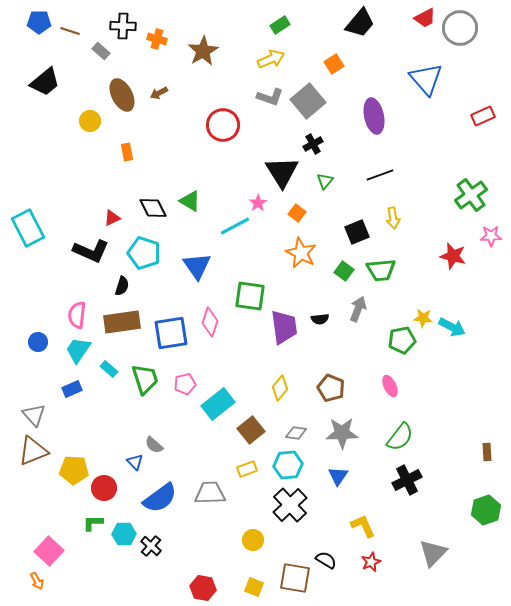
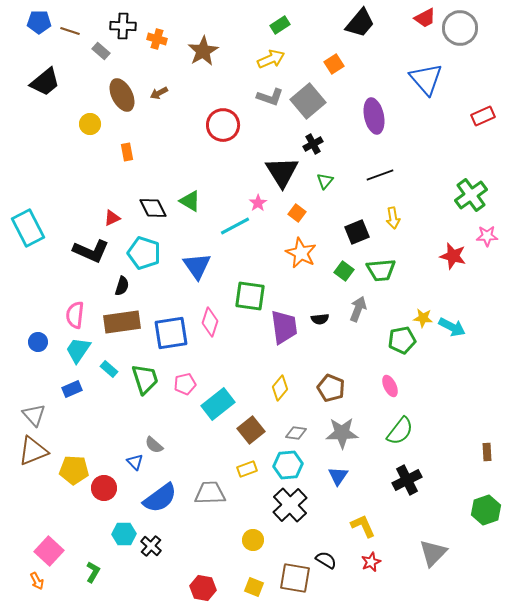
yellow circle at (90, 121): moved 3 px down
pink star at (491, 236): moved 4 px left
pink semicircle at (77, 315): moved 2 px left
green semicircle at (400, 437): moved 6 px up
green L-shape at (93, 523): moved 49 px down; rotated 120 degrees clockwise
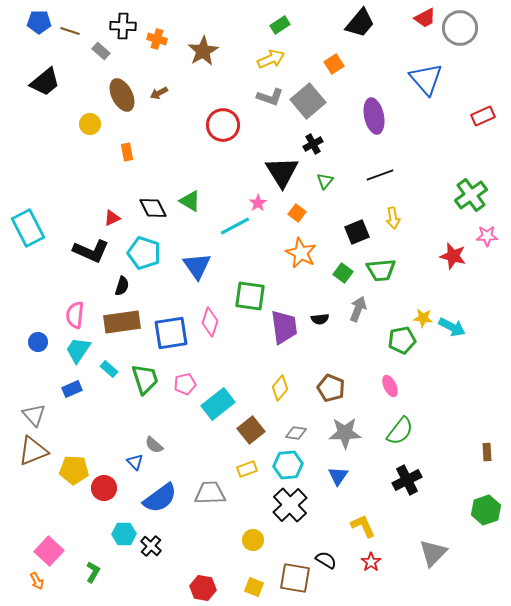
green square at (344, 271): moved 1 px left, 2 px down
gray star at (342, 433): moved 3 px right
red star at (371, 562): rotated 12 degrees counterclockwise
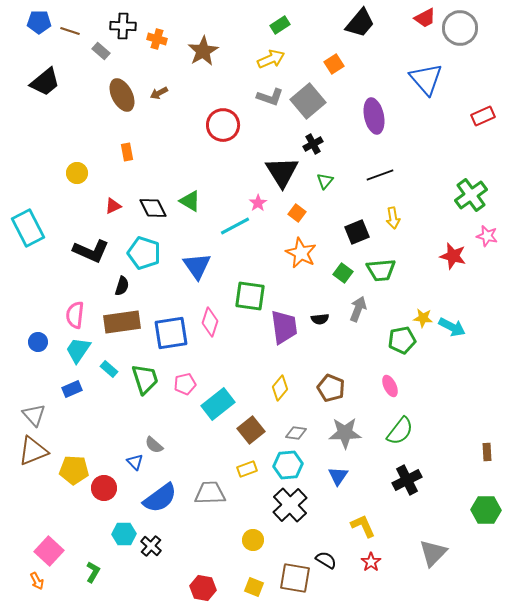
yellow circle at (90, 124): moved 13 px left, 49 px down
red triangle at (112, 218): moved 1 px right, 12 px up
pink star at (487, 236): rotated 15 degrees clockwise
green hexagon at (486, 510): rotated 20 degrees clockwise
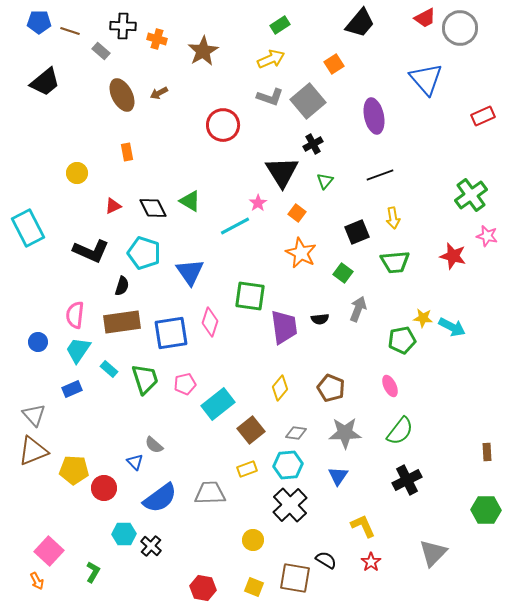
blue triangle at (197, 266): moved 7 px left, 6 px down
green trapezoid at (381, 270): moved 14 px right, 8 px up
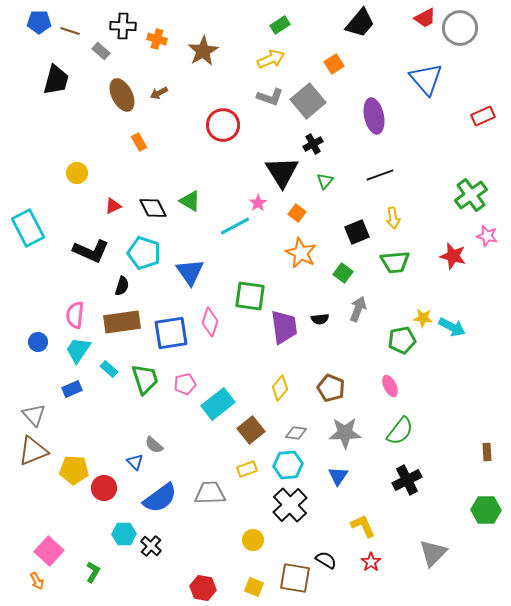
black trapezoid at (45, 82): moved 11 px right, 2 px up; rotated 36 degrees counterclockwise
orange rectangle at (127, 152): moved 12 px right, 10 px up; rotated 18 degrees counterclockwise
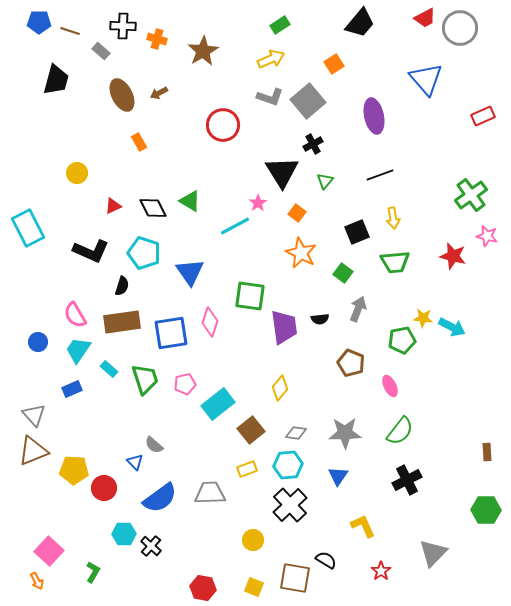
pink semicircle at (75, 315): rotated 36 degrees counterclockwise
brown pentagon at (331, 388): moved 20 px right, 25 px up
red star at (371, 562): moved 10 px right, 9 px down
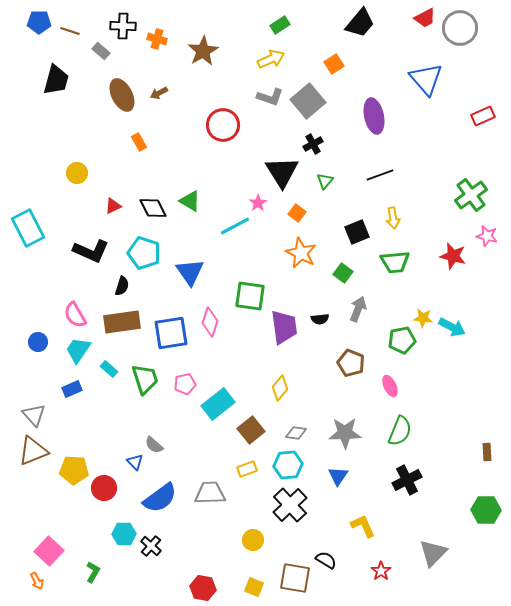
green semicircle at (400, 431): rotated 16 degrees counterclockwise
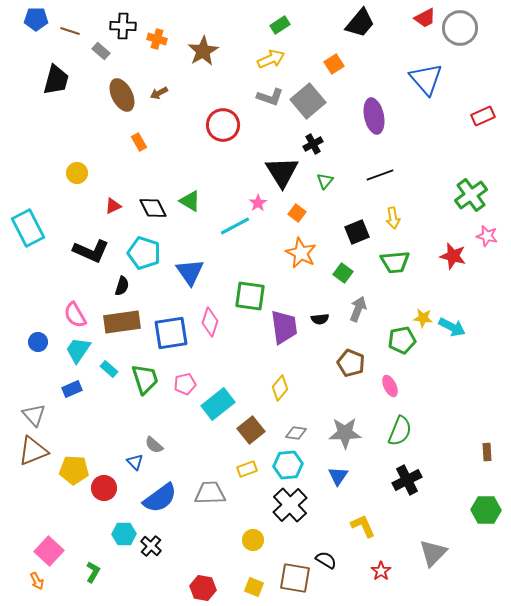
blue pentagon at (39, 22): moved 3 px left, 3 px up
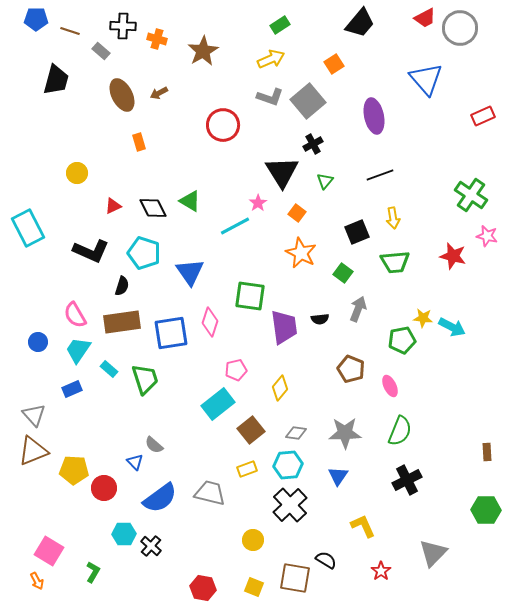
orange rectangle at (139, 142): rotated 12 degrees clockwise
green cross at (471, 195): rotated 20 degrees counterclockwise
brown pentagon at (351, 363): moved 6 px down
pink pentagon at (185, 384): moved 51 px right, 14 px up
gray trapezoid at (210, 493): rotated 16 degrees clockwise
pink square at (49, 551): rotated 12 degrees counterclockwise
